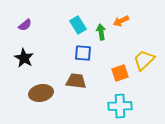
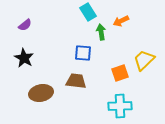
cyan rectangle: moved 10 px right, 13 px up
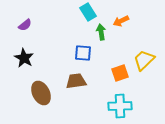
brown trapezoid: rotated 15 degrees counterclockwise
brown ellipse: rotated 75 degrees clockwise
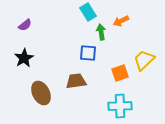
blue square: moved 5 px right
black star: rotated 12 degrees clockwise
